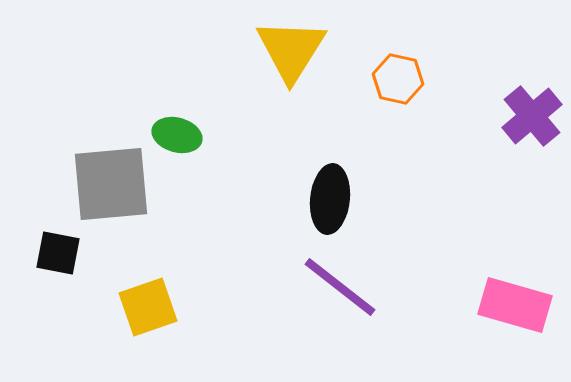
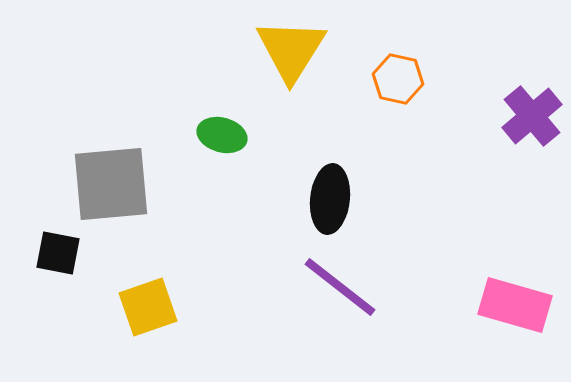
green ellipse: moved 45 px right
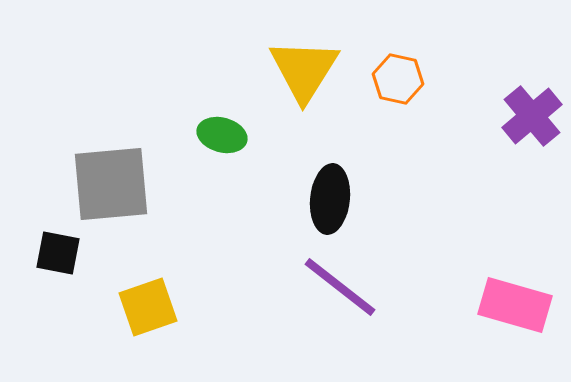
yellow triangle: moved 13 px right, 20 px down
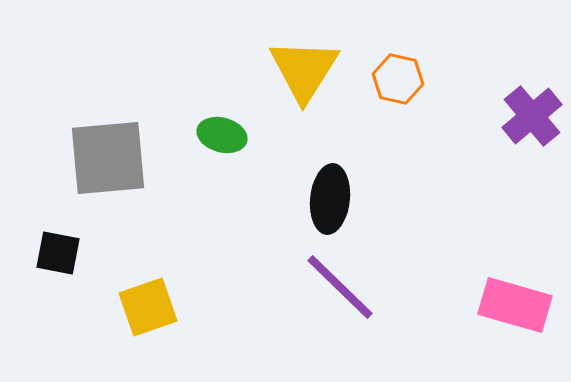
gray square: moved 3 px left, 26 px up
purple line: rotated 6 degrees clockwise
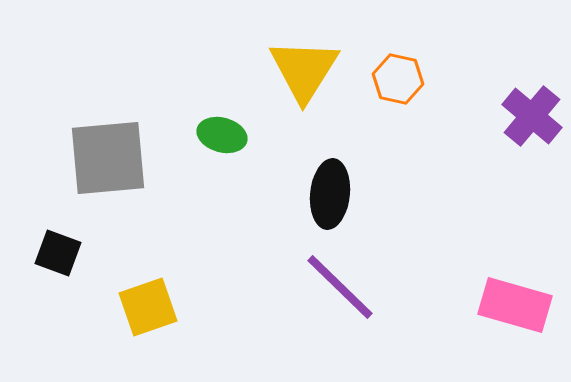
purple cross: rotated 10 degrees counterclockwise
black ellipse: moved 5 px up
black square: rotated 9 degrees clockwise
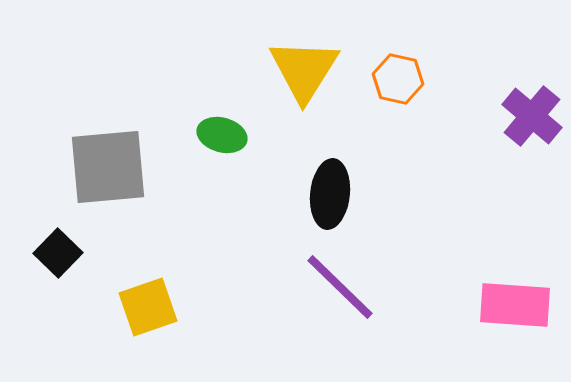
gray square: moved 9 px down
black square: rotated 24 degrees clockwise
pink rectangle: rotated 12 degrees counterclockwise
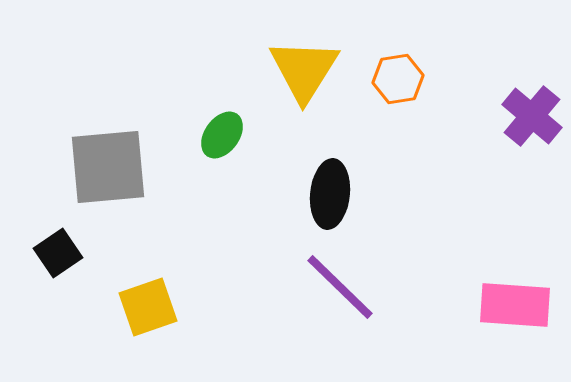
orange hexagon: rotated 21 degrees counterclockwise
green ellipse: rotated 69 degrees counterclockwise
black square: rotated 12 degrees clockwise
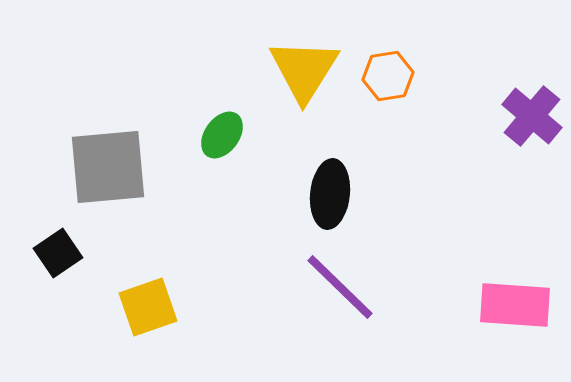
orange hexagon: moved 10 px left, 3 px up
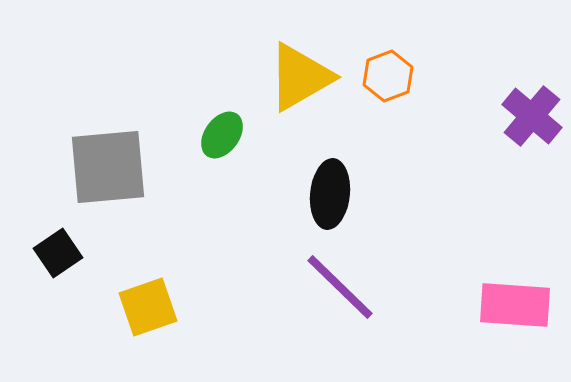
yellow triangle: moved 4 px left, 7 px down; rotated 28 degrees clockwise
orange hexagon: rotated 12 degrees counterclockwise
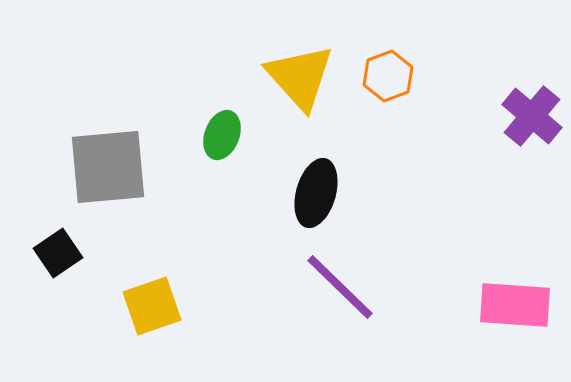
yellow triangle: rotated 42 degrees counterclockwise
green ellipse: rotated 15 degrees counterclockwise
black ellipse: moved 14 px left, 1 px up; rotated 10 degrees clockwise
yellow square: moved 4 px right, 1 px up
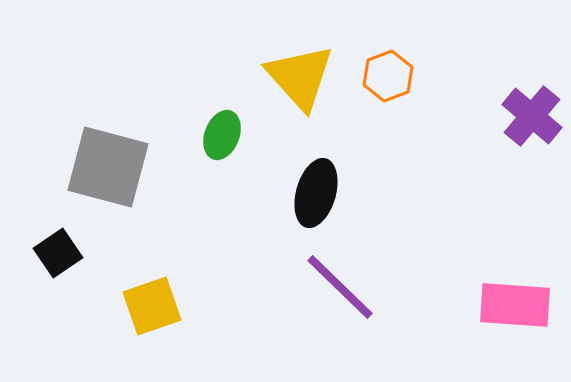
gray square: rotated 20 degrees clockwise
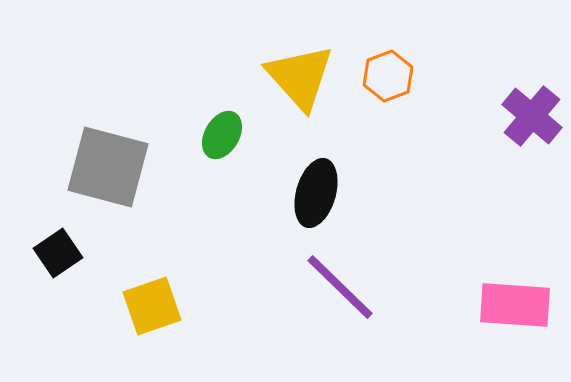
green ellipse: rotated 9 degrees clockwise
